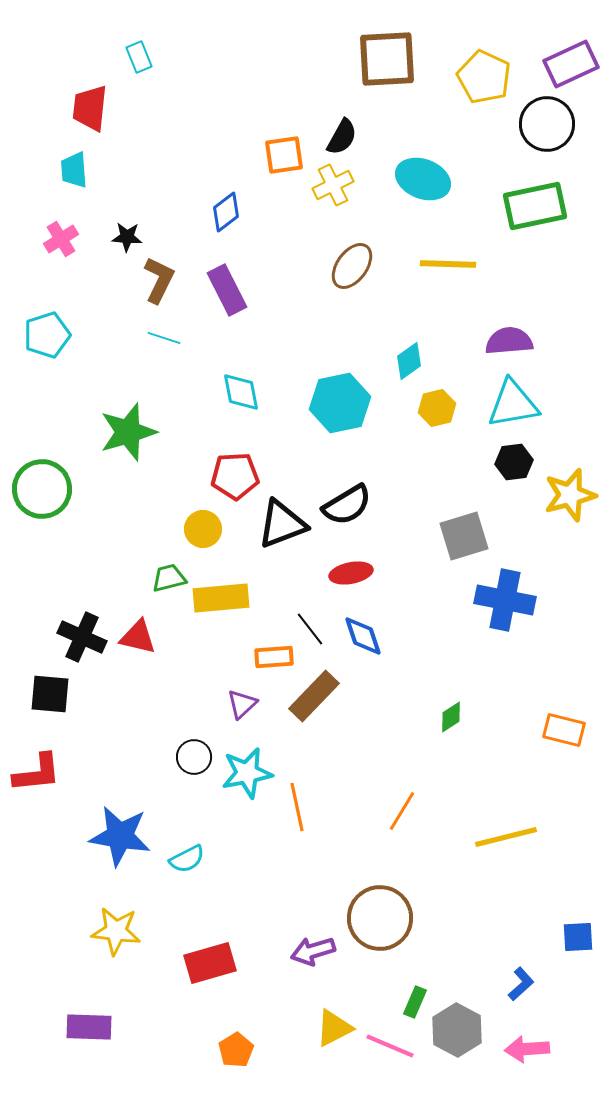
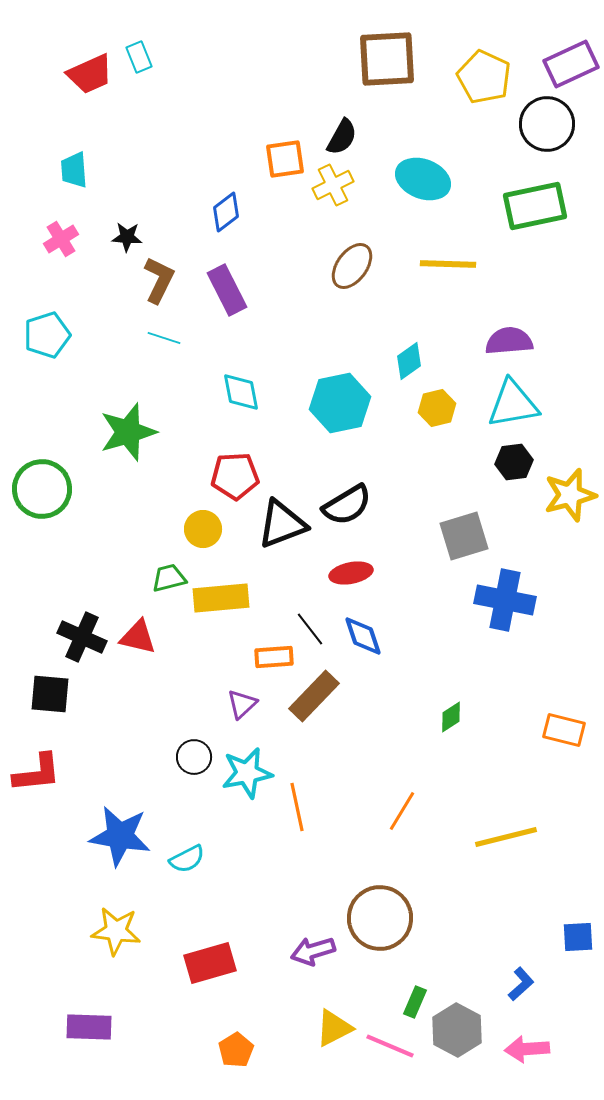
red trapezoid at (90, 108): moved 34 px up; rotated 120 degrees counterclockwise
orange square at (284, 155): moved 1 px right, 4 px down
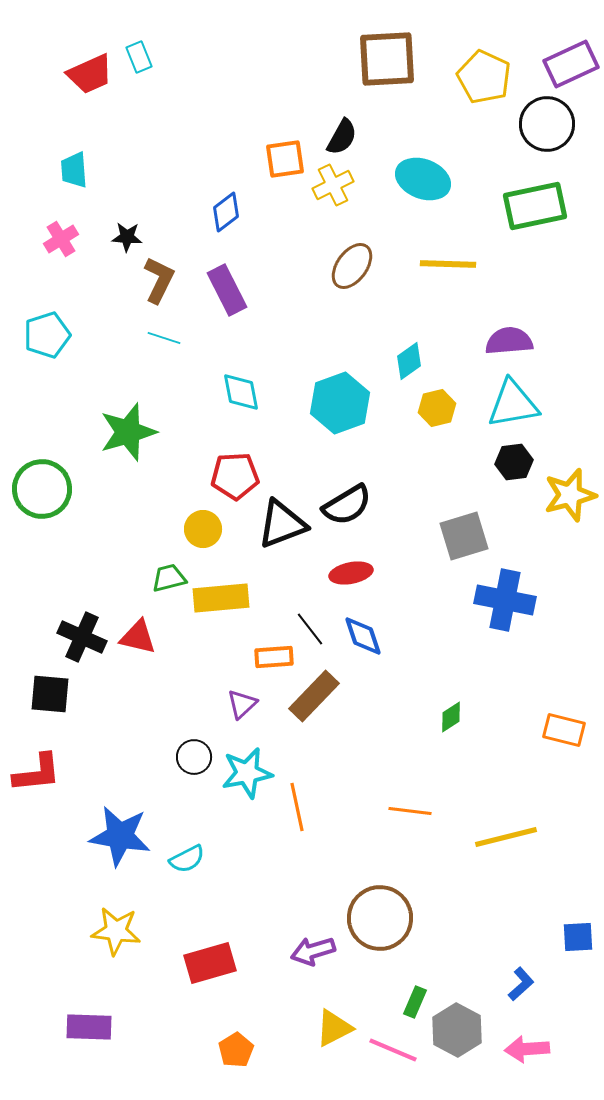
cyan hexagon at (340, 403): rotated 8 degrees counterclockwise
orange line at (402, 811): moved 8 px right; rotated 66 degrees clockwise
pink line at (390, 1046): moved 3 px right, 4 px down
